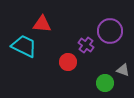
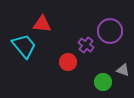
cyan trapezoid: rotated 24 degrees clockwise
green circle: moved 2 px left, 1 px up
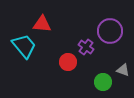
purple cross: moved 2 px down
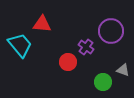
purple circle: moved 1 px right
cyan trapezoid: moved 4 px left, 1 px up
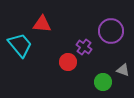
purple cross: moved 2 px left
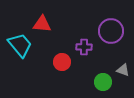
purple cross: rotated 35 degrees counterclockwise
red circle: moved 6 px left
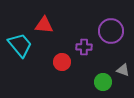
red triangle: moved 2 px right, 1 px down
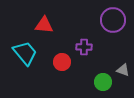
purple circle: moved 2 px right, 11 px up
cyan trapezoid: moved 5 px right, 8 px down
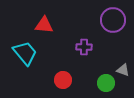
red circle: moved 1 px right, 18 px down
green circle: moved 3 px right, 1 px down
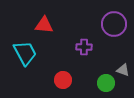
purple circle: moved 1 px right, 4 px down
cyan trapezoid: rotated 12 degrees clockwise
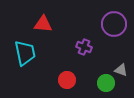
red triangle: moved 1 px left, 1 px up
purple cross: rotated 21 degrees clockwise
cyan trapezoid: rotated 16 degrees clockwise
gray triangle: moved 2 px left
red circle: moved 4 px right
